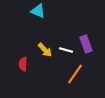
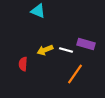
purple rectangle: rotated 54 degrees counterclockwise
yellow arrow: rotated 112 degrees clockwise
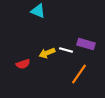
yellow arrow: moved 2 px right, 3 px down
red semicircle: rotated 112 degrees counterclockwise
orange line: moved 4 px right
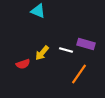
yellow arrow: moved 5 px left; rotated 28 degrees counterclockwise
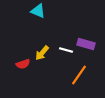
orange line: moved 1 px down
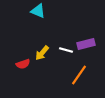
purple rectangle: rotated 30 degrees counterclockwise
